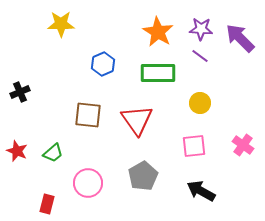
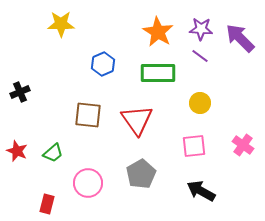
gray pentagon: moved 2 px left, 2 px up
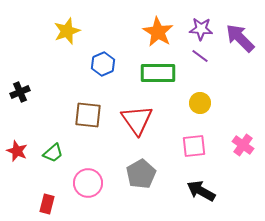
yellow star: moved 6 px right, 7 px down; rotated 20 degrees counterclockwise
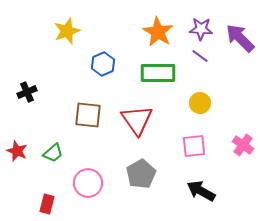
black cross: moved 7 px right
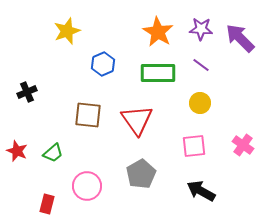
purple line: moved 1 px right, 9 px down
pink circle: moved 1 px left, 3 px down
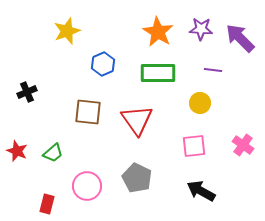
purple line: moved 12 px right, 5 px down; rotated 30 degrees counterclockwise
brown square: moved 3 px up
gray pentagon: moved 4 px left, 4 px down; rotated 16 degrees counterclockwise
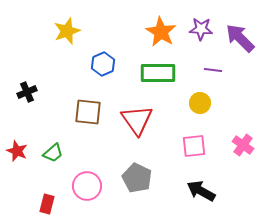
orange star: moved 3 px right
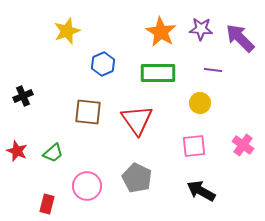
black cross: moved 4 px left, 4 px down
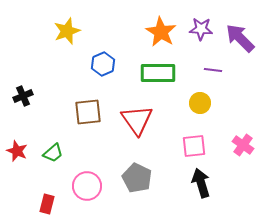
brown square: rotated 12 degrees counterclockwise
black arrow: moved 8 px up; rotated 44 degrees clockwise
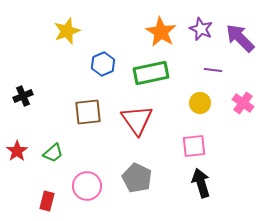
purple star: rotated 20 degrees clockwise
green rectangle: moved 7 px left; rotated 12 degrees counterclockwise
pink cross: moved 42 px up
red star: rotated 15 degrees clockwise
red rectangle: moved 3 px up
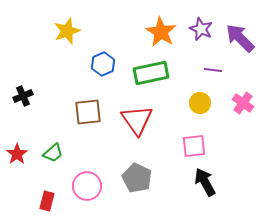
red star: moved 3 px down
black arrow: moved 4 px right, 1 px up; rotated 12 degrees counterclockwise
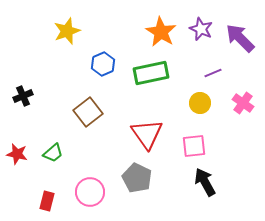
purple line: moved 3 px down; rotated 30 degrees counterclockwise
brown square: rotated 32 degrees counterclockwise
red triangle: moved 10 px right, 14 px down
red star: rotated 25 degrees counterclockwise
pink circle: moved 3 px right, 6 px down
